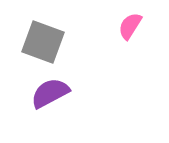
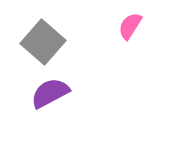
gray square: rotated 21 degrees clockwise
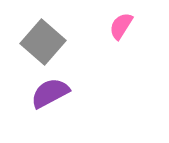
pink semicircle: moved 9 px left
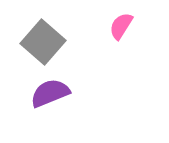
purple semicircle: rotated 6 degrees clockwise
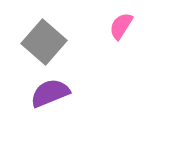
gray square: moved 1 px right
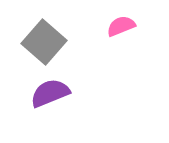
pink semicircle: rotated 36 degrees clockwise
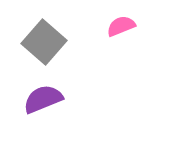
purple semicircle: moved 7 px left, 6 px down
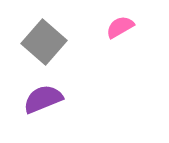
pink semicircle: moved 1 px left, 1 px down; rotated 8 degrees counterclockwise
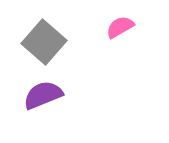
purple semicircle: moved 4 px up
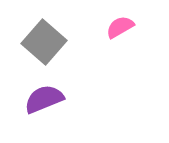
purple semicircle: moved 1 px right, 4 px down
